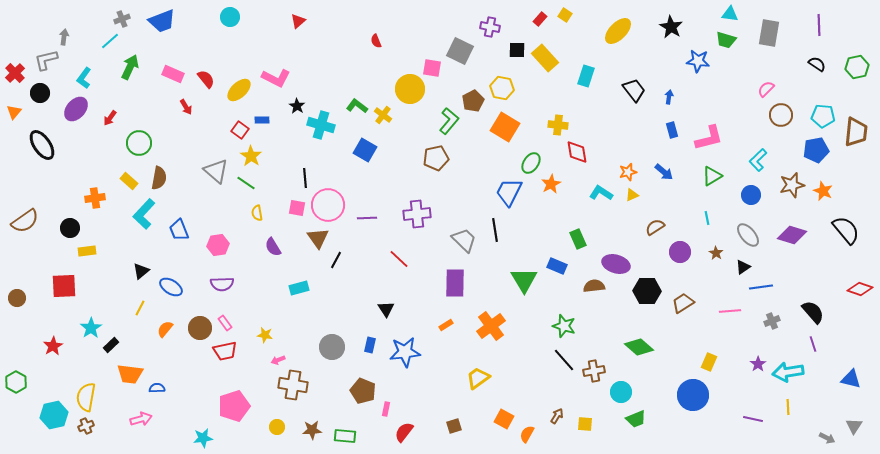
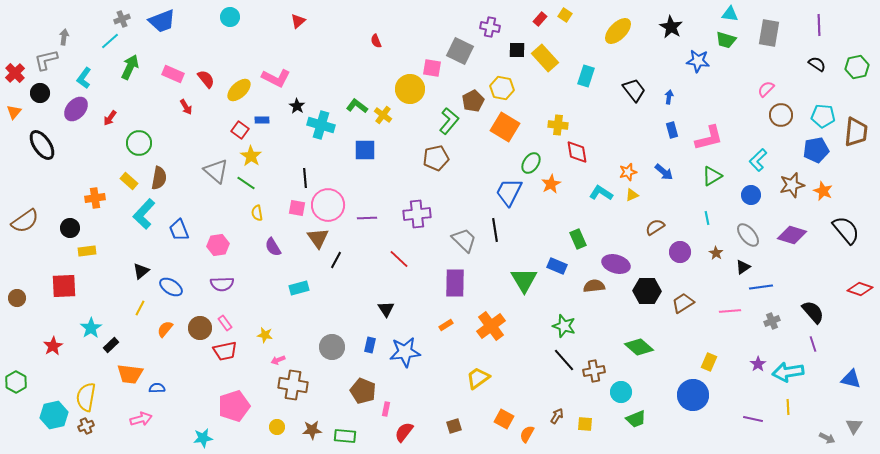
blue square at (365, 150): rotated 30 degrees counterclockwise
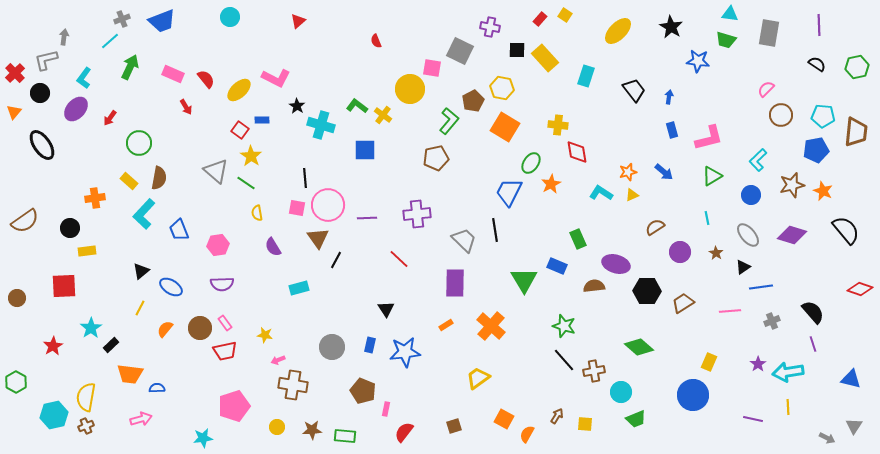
orange cross at (491, 326): rotated 12 degrees counterclockwise
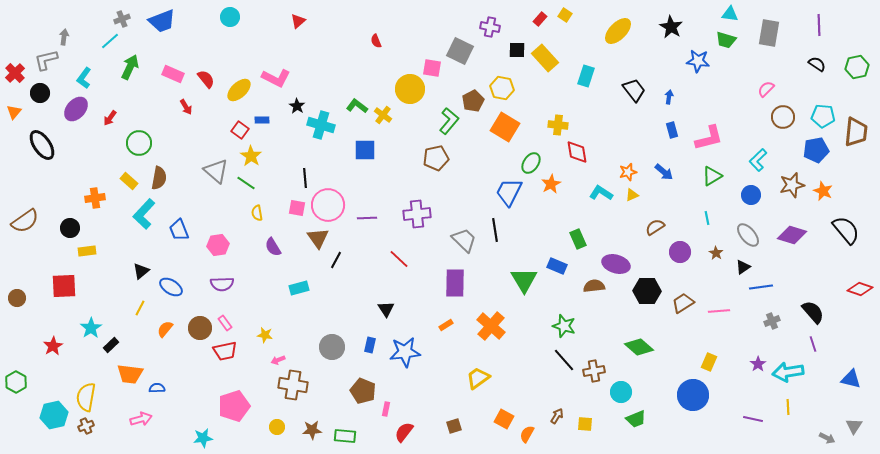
brown circle at (781, 115): moved 2 px right, 2 px down
pink line at (730, 311): moved 11 px left
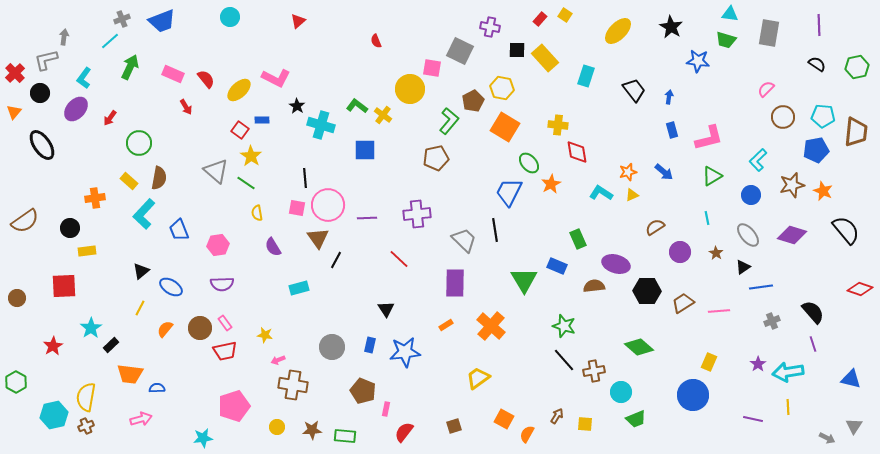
green ellipse at (531, 163): moved 2 px left; rotated 75 degrees counterclockwise
